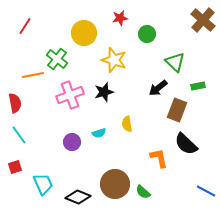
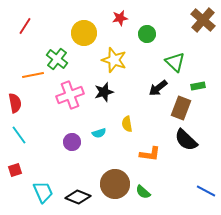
brown rectangle: moved 4 px right, 2 px up
black semicircle: moved 4 px up
orange L-shape: moved 9 px left, 4 px up; rotated 110 degrees clockwise
red square: moved 3 px down
cyan trapezoid: moved 8 px down
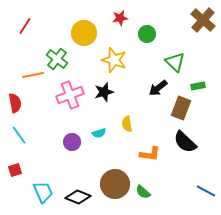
black semicircle: moved 1 px left, 2 px down
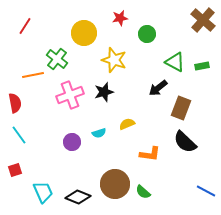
green triangle: rotated 15 degrees counterclockwise
green rectangle: moved 4 px right, 20 px up
yellow semicircle: rotated 77 degrees clockwise
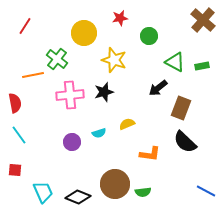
green circle: moved 2 px right, 2 px down
pink cross: rotated 16 degrees clockwise
red square: rotated 24 degrees clockwise
green semicircle: rotated 49 degrees counterclockwise
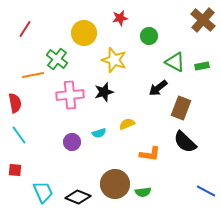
red line: moved 3 px down
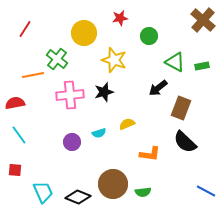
red semicircle: rotated 90 degrees counterclockwise
brown circle: moved 2 px left
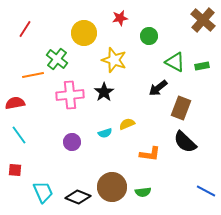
black star: rotated 18 degrees counterclockwise
cyan semicircle: moved 6 px right
brown circle: moved 1 px left, 3 px down
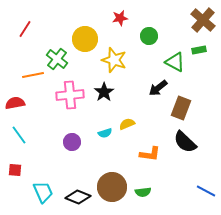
yellow circle: moved 1 px right, 6 px down
green rectangle: moved 3 px left, 16 px up
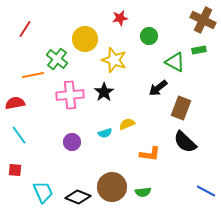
brown cross: rotated 15 degrees counterclockwise
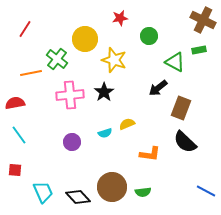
orange line: moved 2 px left, 2 px up
black diamond: rotated 25 degrees clockwise
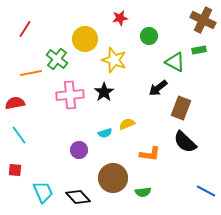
purple circle: moved 7 px right, 8 px down
brown circle: moved 1 px right, 9 px up
